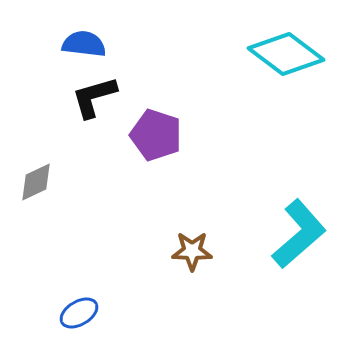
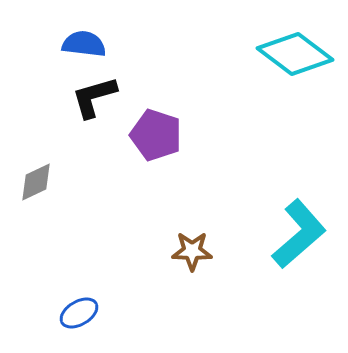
cyan diamond: moved 9 px right
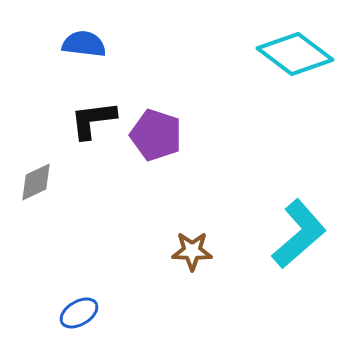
black L-shape: moved 1 px left, 23 px down; rotated 9 degrees clockwise
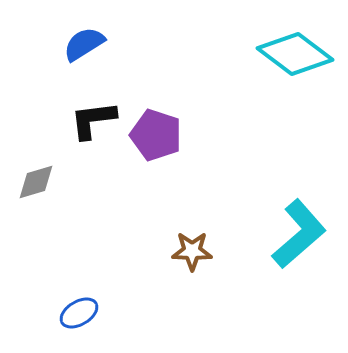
blue semicircle: rotated 39 degrees counterclockwise
gray diamond: rotated 9 degrees clockwise
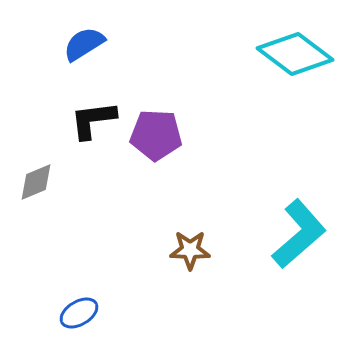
purple pentagon: rotated 15 degrees counterclockwise
gray diamond: rotated 6 degrees counterclockwise
brown star: moved 2 px left, 1 px up
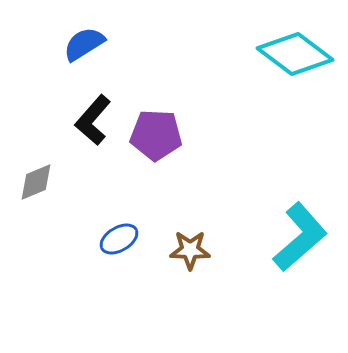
black L-shape: rotated 42 degrees counterclockwise
cyan L-shape: moved 1 px right, 3 px down
blue ellipse: moved 40 px right, 74 px up
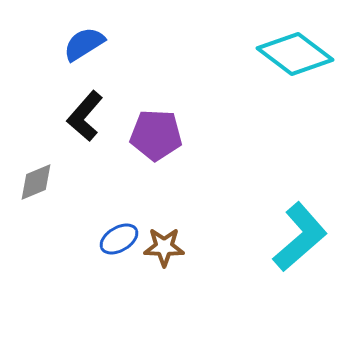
black L-shape: moved 8 px left, 4 px up
brown star: moved 26 px left, 3 px up
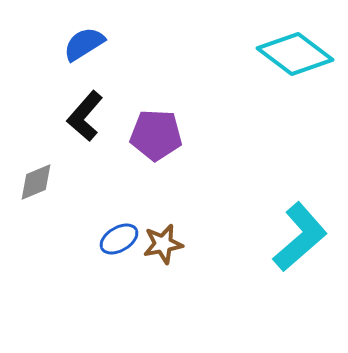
brown star: moved 1 px left, 3 px up; rotated 12 degrees counterclockwise
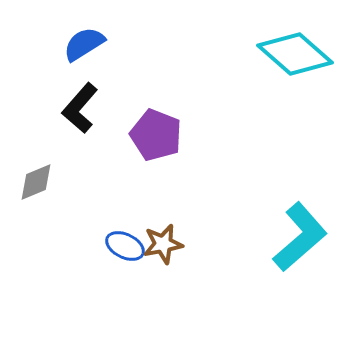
cyan diamond: rotated 4 degrees clockwise
black L-shape: moved 5 px left, 8 px up
purple pentagon: rotated 18 degrees clockwise
blue ellipse: moved 6 px right, 7 px down; rotated 57 degrees clockwise
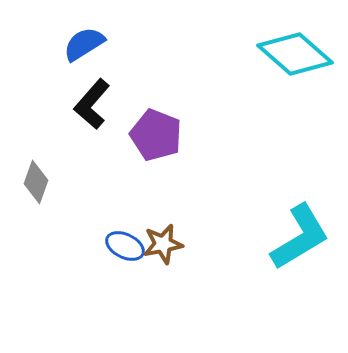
black L-shape: moved 12 px right, 4 px up
gray diamond: rotated 48 degrees counterclockwise
cyan L-shape: rotated 10 degrees clockwise
